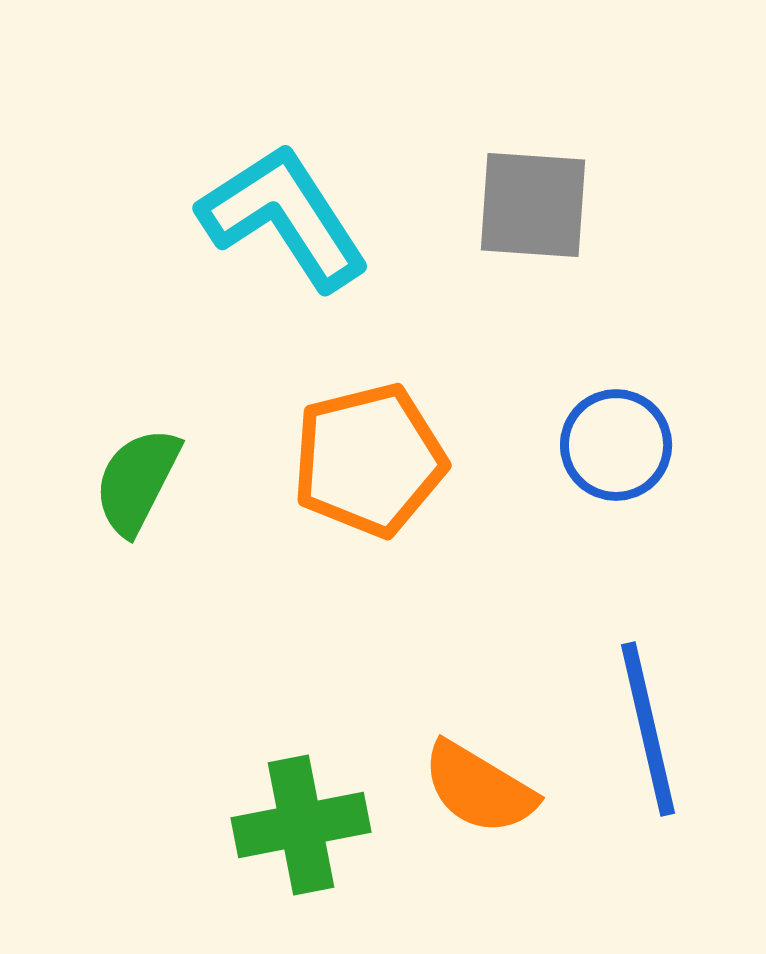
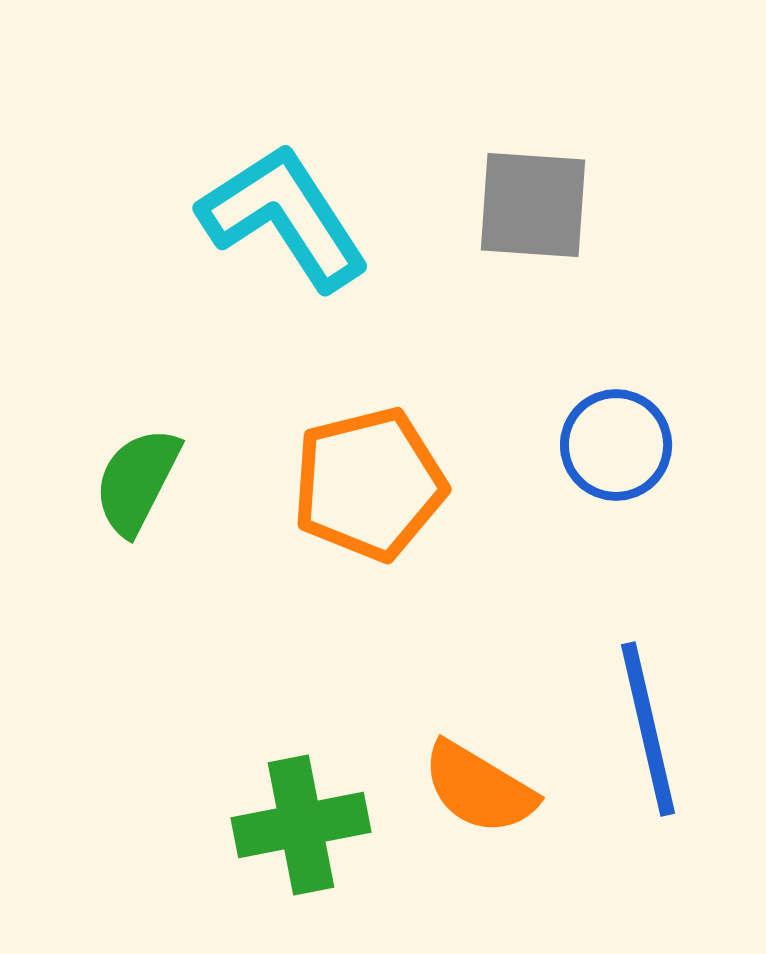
orange pentagon: moved 24 px down
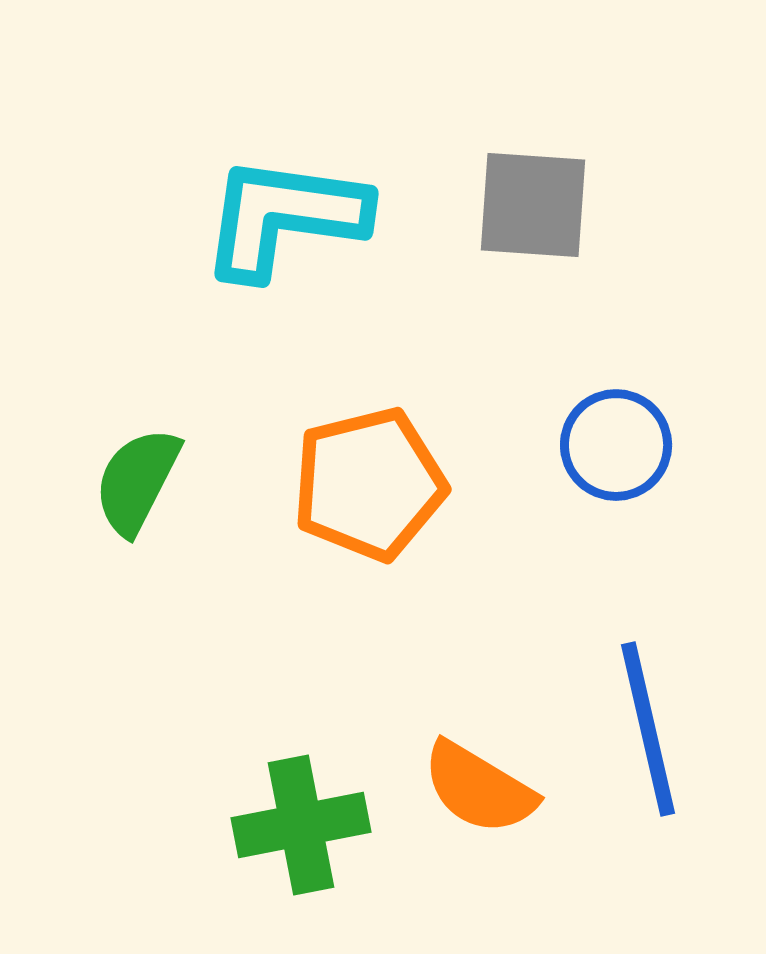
cyan L-shape: rotated 49 degrees counterclockwise
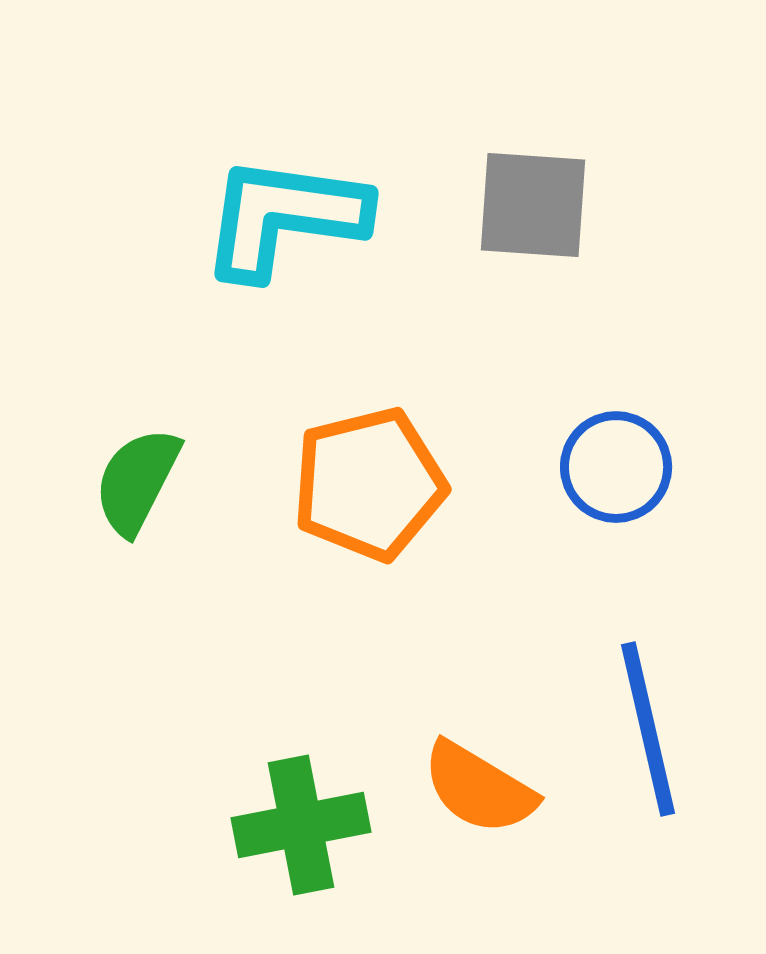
blue circle: moved 22 px down
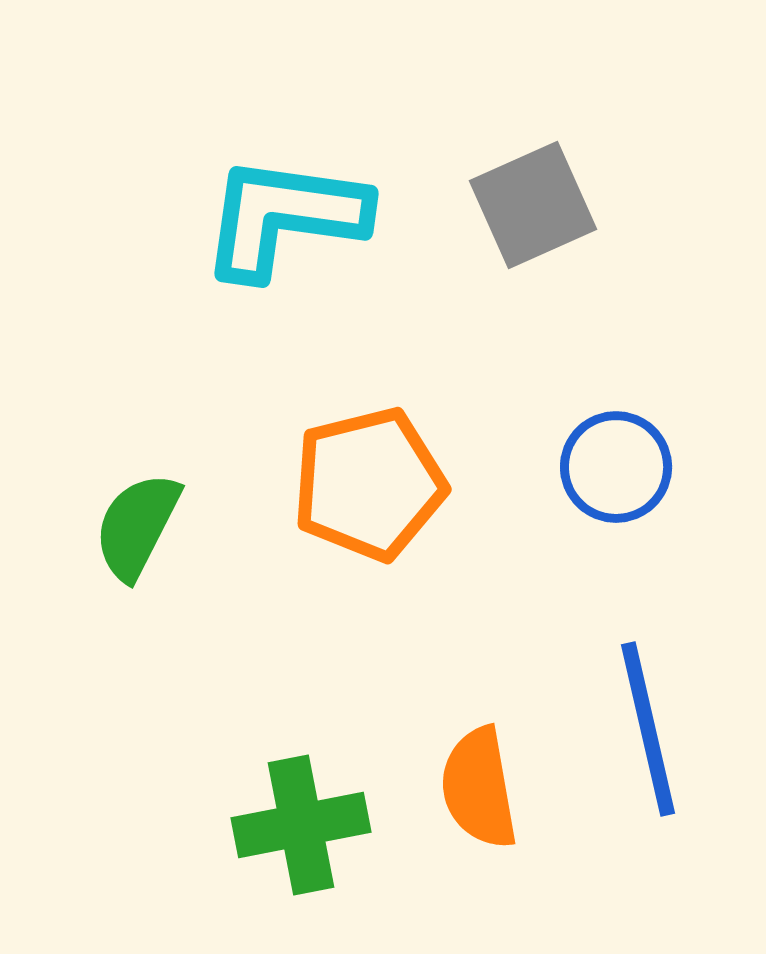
gray square: rotated 28 degrees counterclockwise
green semicircle: moved 45 px down
orange semicircle: rotated 49 degrees clockwise
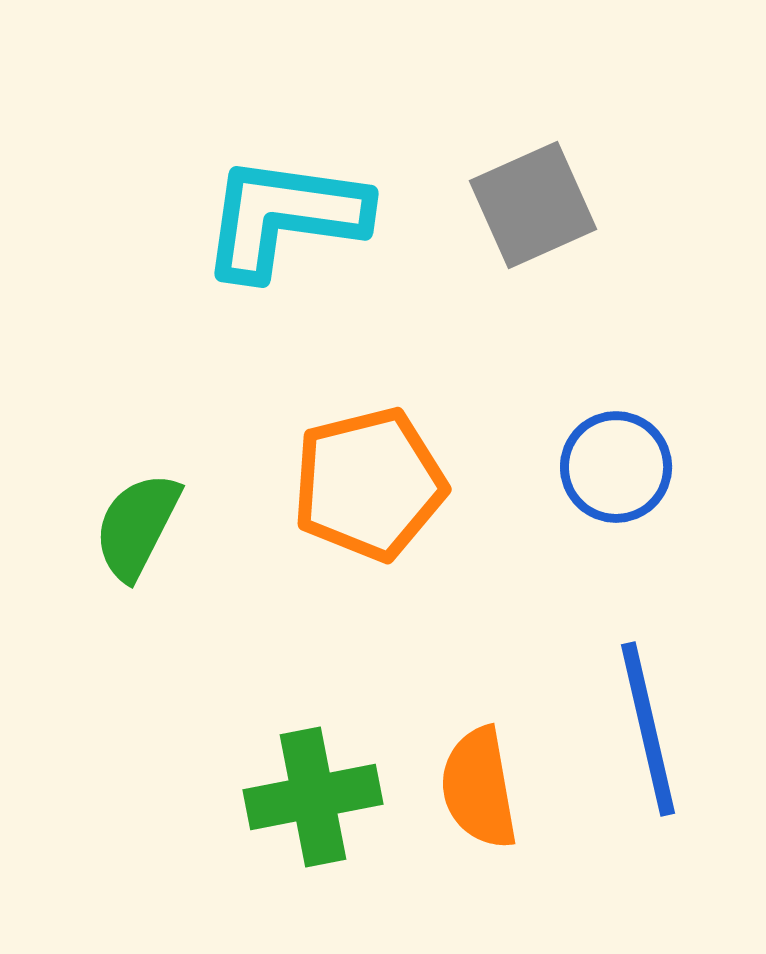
green cross: moved 12 px right, 28 px up
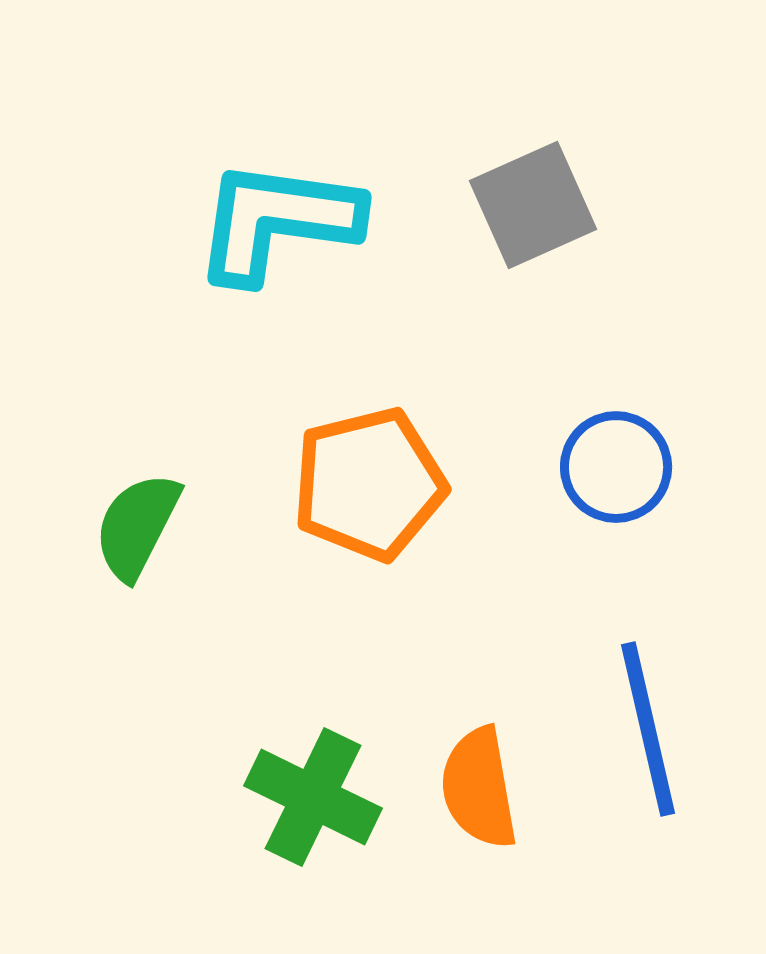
cyan L-shape: moved 7 px left, 4 px down
green cross: rotated 37 degrees clockwise
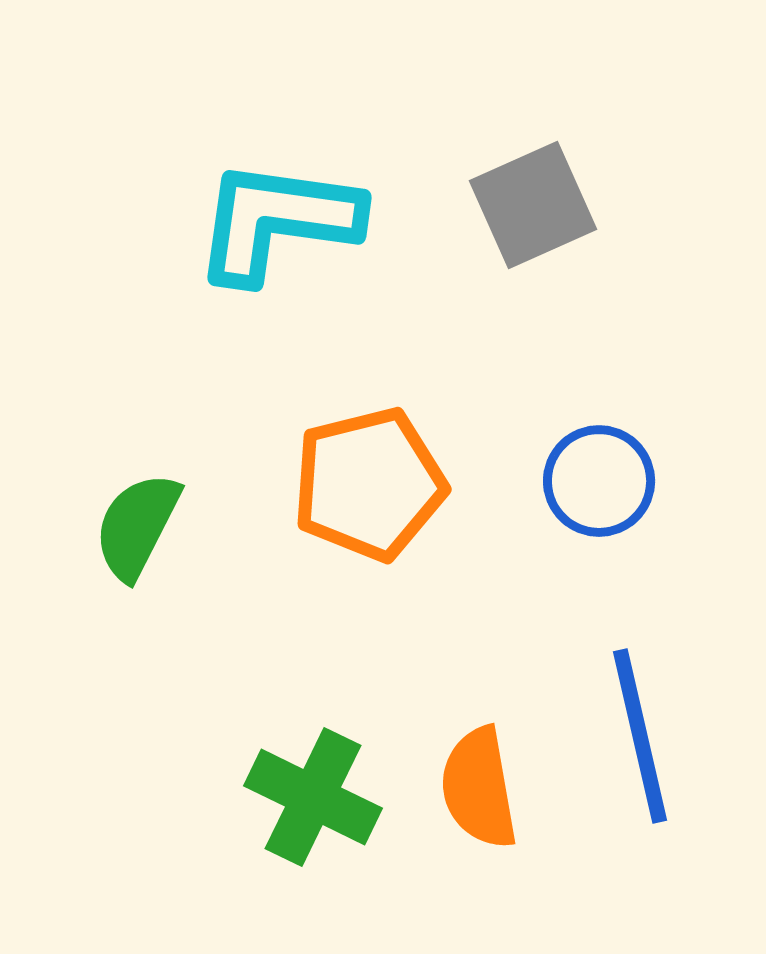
blue circle: moved 17 px left, 14 px down
blue line: moved 8 px left, 7 px down
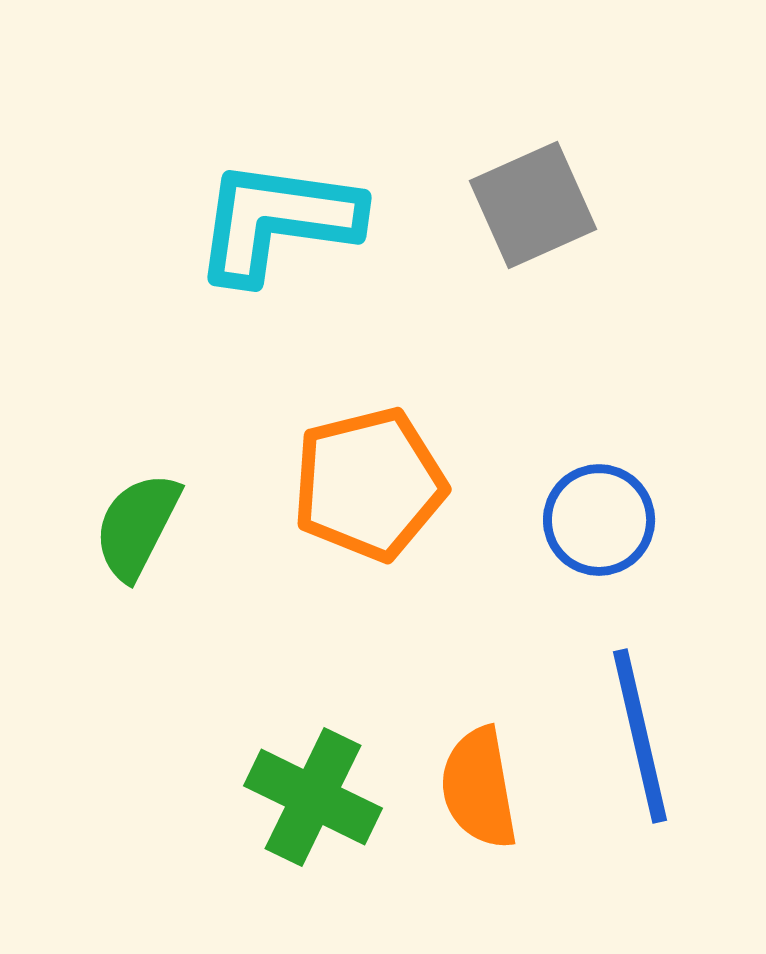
blue circle: moved 39 px down
